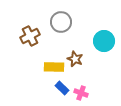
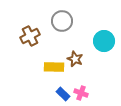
gray circle: moved 1 px right, 1 px up
blue rectangle: moved 1 px right, 6 px down
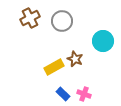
brown cross: moved 18 px up
cyan circle: moved 1 px left
yellow rectangle: rotated 30 degrees counterclockwise
pink cross: moved 3 px right, 1 px down
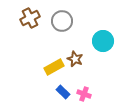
blue rectangle: moved 2 px up
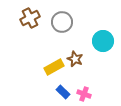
gray circle: moved 1 px down
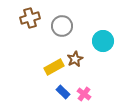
brown cross: rotated 12 degrees clockwise
gray circle: moved 4 px down
brown star: rotated 21 degrees clockwise
pink cross: rotated 16 degrees clockwise
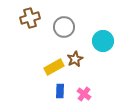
gray circle: moved 2 px right, 1 px down
blue rectangle: moved 3 px left, 1 px up; rotated 48 degrees clockwise
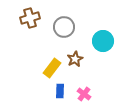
yellow rectangle: moved 2 px left, 1 px down; rotated 24 degrees counterclockwise
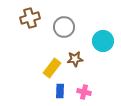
brown star: rotated 21 degrees clockwise
pink cross: moved 2 px up; rotated 24 degrees counterclockwise
